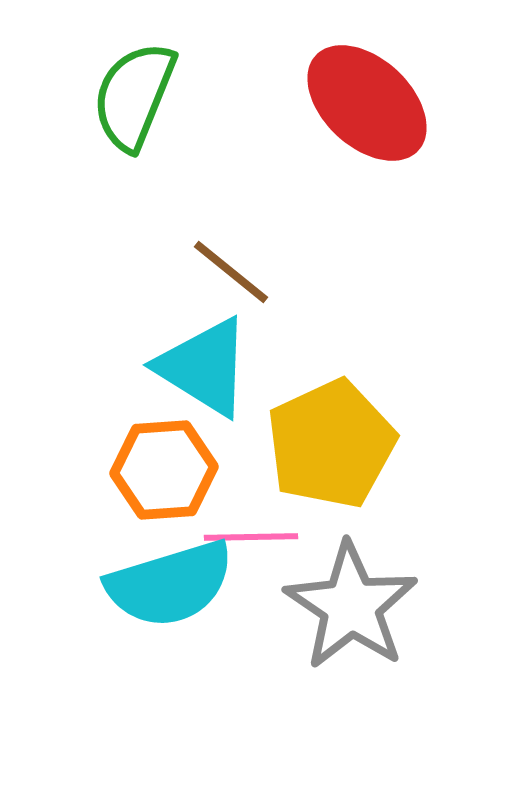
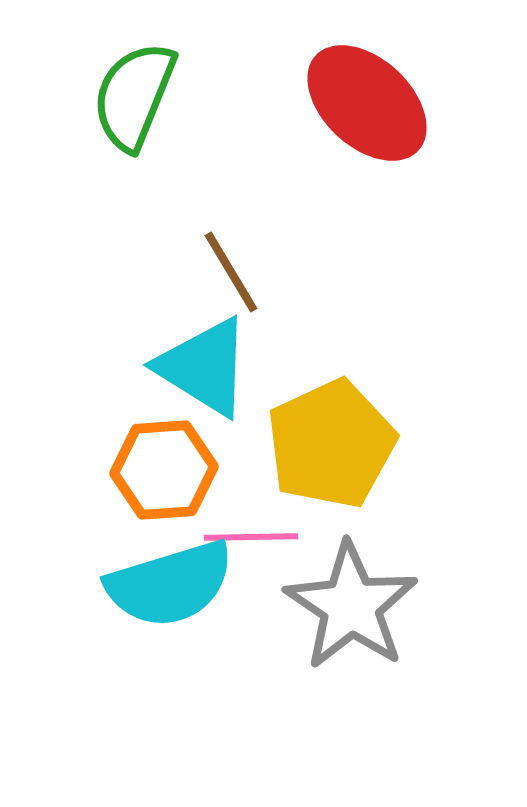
brown line: rotated 20 degrees clockwise
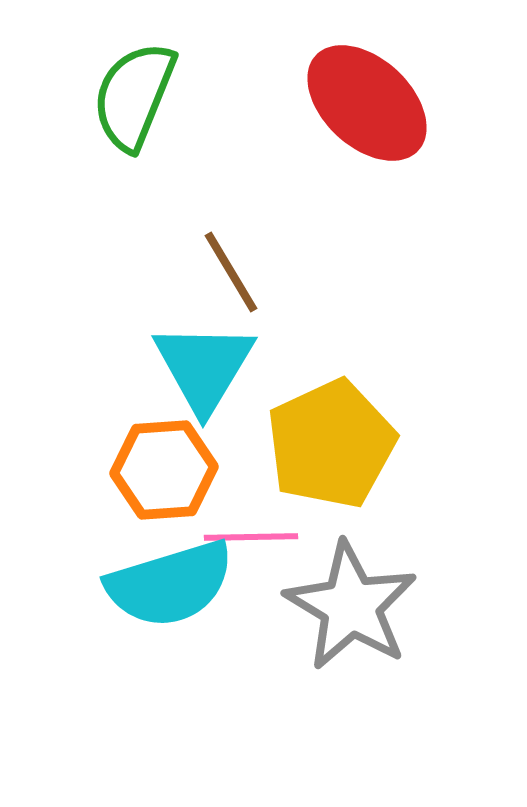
cyan triangle: rotated 29 degrees clockwise
gray star: rotated 3 degrees counterclockwise
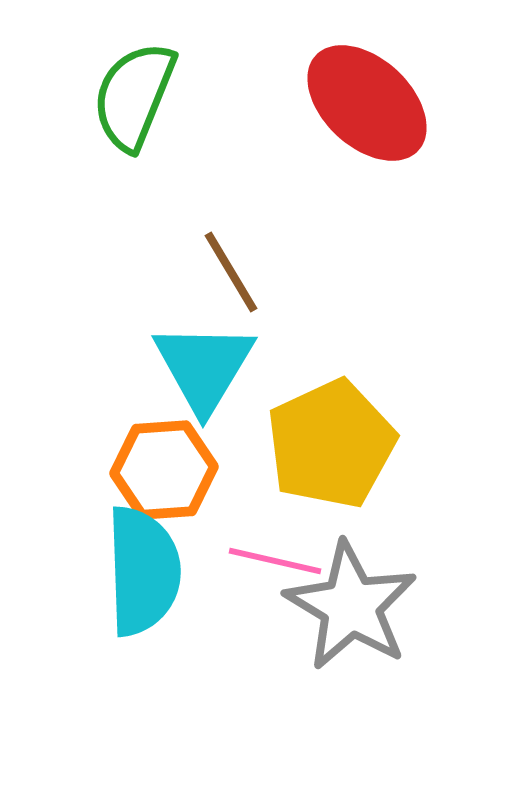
pink line: moved 24 px right, 24 px down; rotated 14 degrees clockwise
cyan semicircle: moved 27 px left, 13 px up; rotated 75 degrees counterclockwise
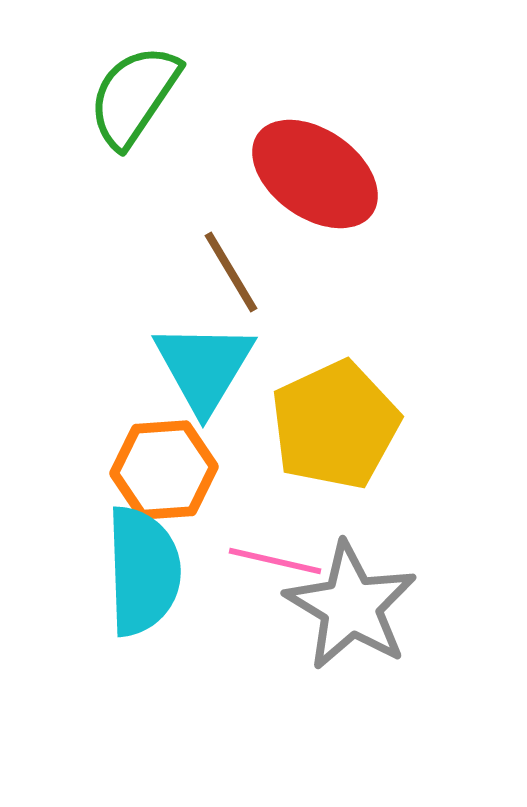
green semicircle: rotated 12 degrees clockwise
red ellipse: moved 52 px left, 71 px down; rotated 8 degrees counterclockwise
yellow pentagon: moved 4 px right, 19 px up
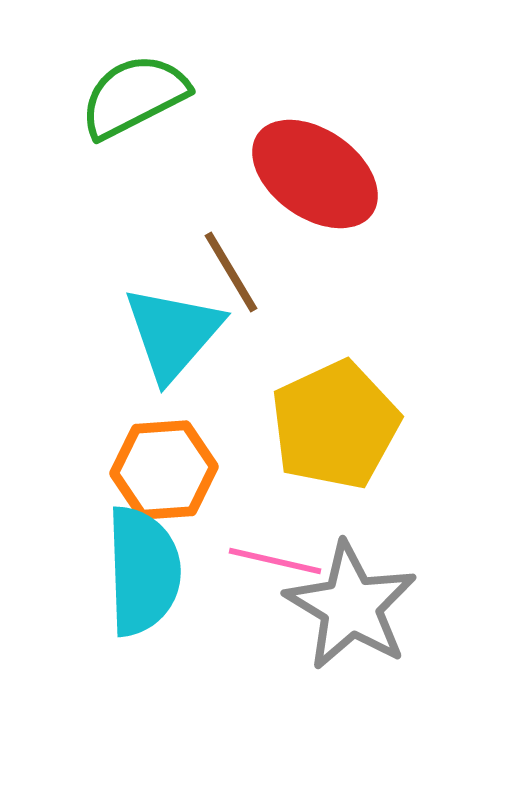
green semicircle: rotated 29 degrees clockwise
cyan triangle: moved 31 px left, 34 px up; rotated 10 degrees clockwise
